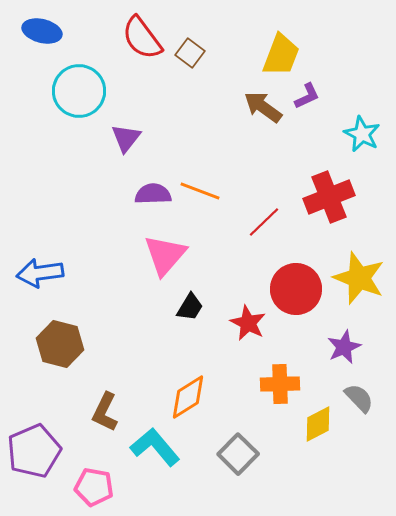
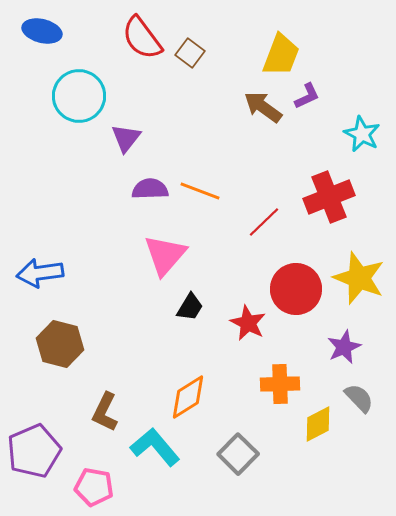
cyan circle: moved 5 px down
purple semicircle: moved 3 px left, 5 px up
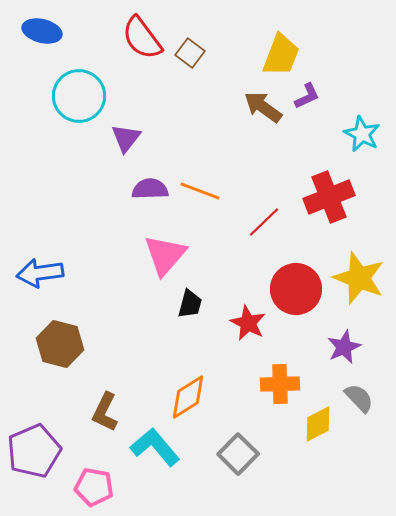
black trapezoid: moved 3 px up; rotated 16 degrees counterclockwise
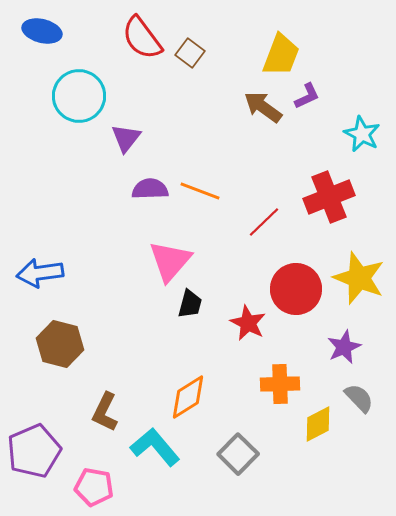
pink triangle: moved 5 px right, 6 px down
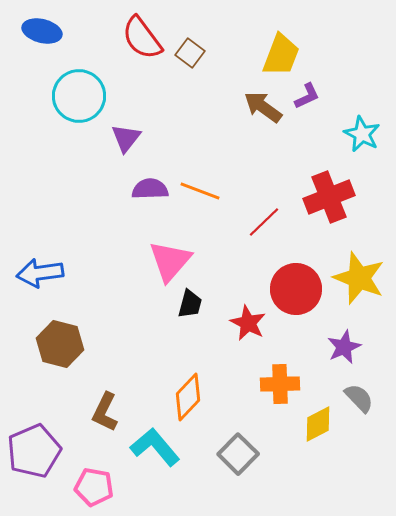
orange diamond: rotated 15 degrees counterclockwise
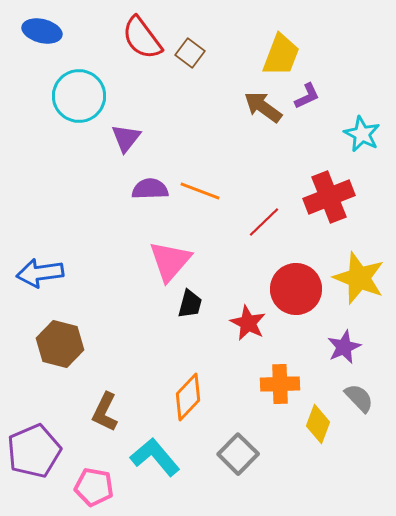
yellow diamond: rotated 42 degrees counterclockwise
cyan L-shape: moved 10 px down
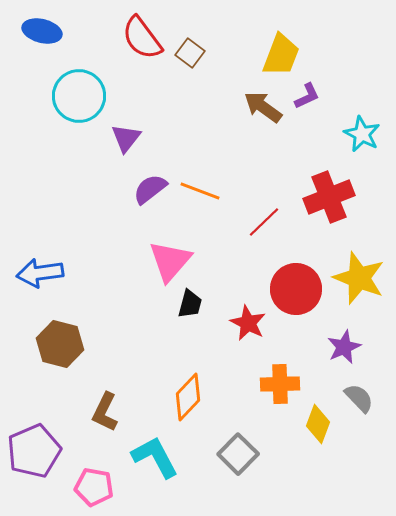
purple semicircle: rotated 36 degrees counterclockwise
cyan L-shape: rotated 12 degrees clockwise
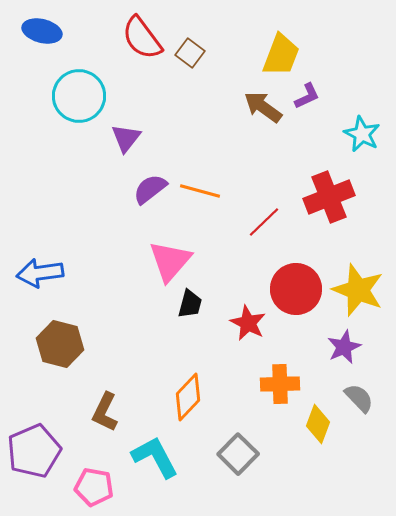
orange line: rotated 6 degrees counterclockwise
yellow star: moved 1 px left, 12 px down
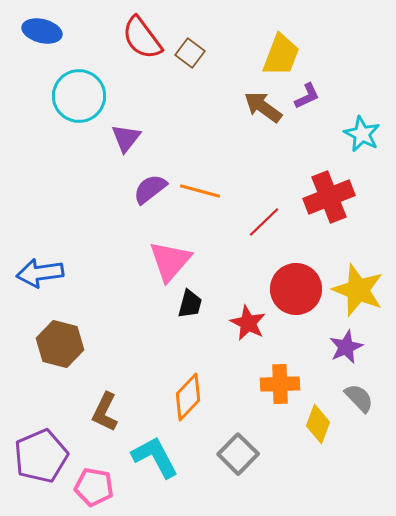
purple star: moved 2 px right
purple pentagon: moved 7 px right, 5 px down
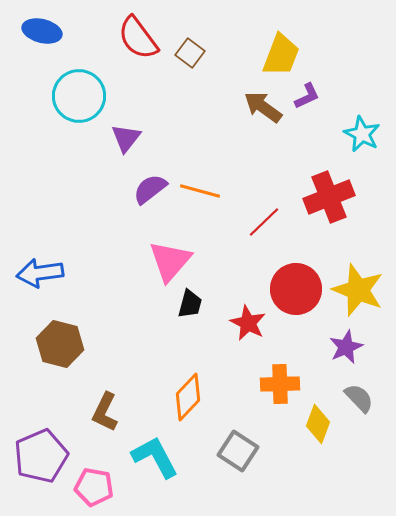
red semicircle: moved 4 px left
gray square: moved 3 px up; rotated 12 degrees counterclockwise
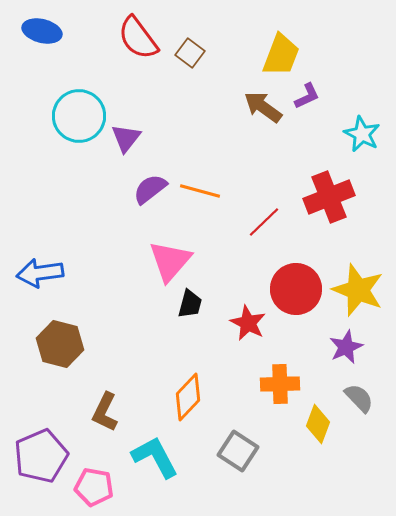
cyan circle: moved 20 px down
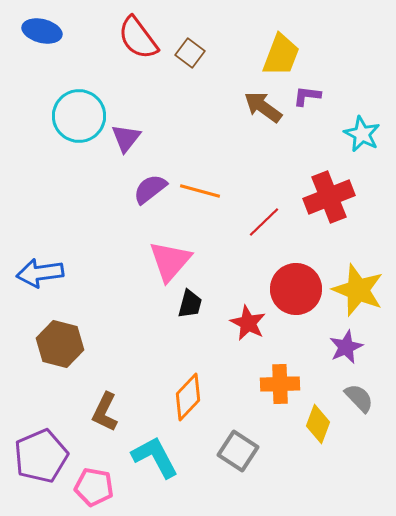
purple L-shape: rotated 148 degrees counterclockwise
